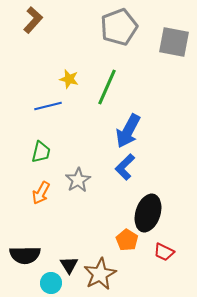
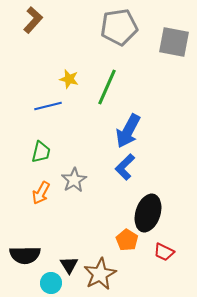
gray pentagon: rotated 12 degrees clockwise
gray star: moved 4 px left
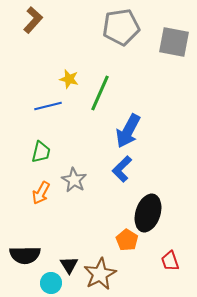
gray pentagon: moved 2 px right
green line: moved 7 px left, 6 px down
blue L-shape: moved 3 px left, 2 px down
gray star: rotated 10 degrees counterclockwise
red trapezoid: moved 6 px right, 9 px down; rotated 45 degrees clockwise
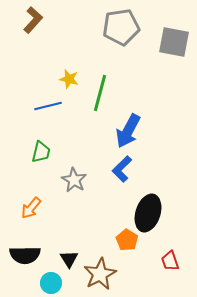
green line: rotated 9 degrees counterclockwise
orange arrow: moved 10 px left, 15 px down; rotated 10 degrees clockwise
black triangle: moved 6 px up
